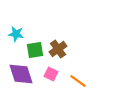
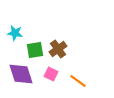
cyan star: moved 1 px left, 1 px up
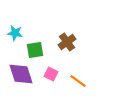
brown cross: moved 9 px right, 7 px up
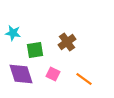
cyan star: moved 2 px left
pink square: moved 2 px right
orange line: moved 6 px right, 2 px up
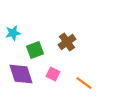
cyan star: rotated 21 degrees counterclockwise
green square: rotated 12 degrees counterclockwise
orange line: moved 4 px down
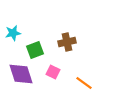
brown cross: rotated 24 degrees clockwise
pink square: moved 2 px up
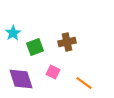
cyan star: rotated 21 degrees counterclockwise
green square: moved 3 px up
purple diamond: moved 5 px down
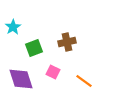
cyan star: moved 6 px up
green square: moved 1 px left, 1 px down
orange line: moved 2 px up
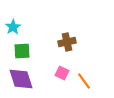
green square: moved 12 px left, 3 px down; rotated 18 degrees clockwise
pink square: moved 9 px right, 1 px down
orange line: rotated 18 degrees clockwise
